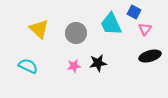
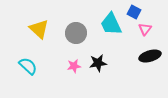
cyan semicircle: rotated 18 degrees clockwise
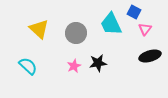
pink star: rotated 16 degrees counterclockwise
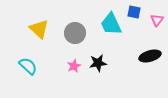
blue square: rotated 16 degrees counterclockwise
pink triangle: moved 12 px right, 9 px up
gray circle: moved 1 px left
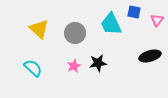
cyan semicircle: moved 5 px right, 2 px down
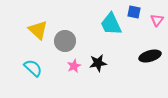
yellow triangle: moved 1 px left, 1 px down
gray circle: moved 10 px left, 8 px down
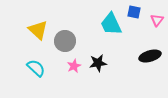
cyan semicircle: moved 3 px right
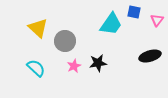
cyan trapezoid: rotated 120 degrees counterclockwise
yellow triangle: moved 2 px up
